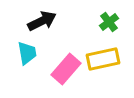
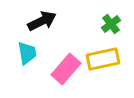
green cross: moved 2 px right, 2 px down
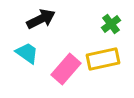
black arrow: moved 1 px left, 2 px up
cyan trapezoid: rotated 45 degrees counterclockwise
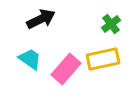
cyan trapezoid: moved 3 px right, 6 px down
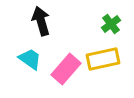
black arrow: moved 2 px down; rotated 80 degrees counterclockwise
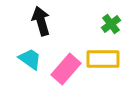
yellow rectangle: rotated 12 degrees clockwise
